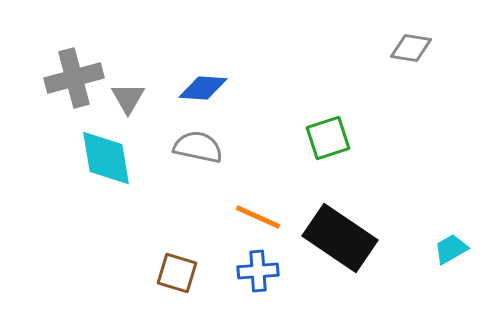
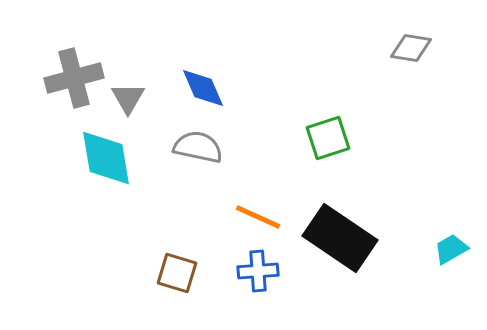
blue diamond: rotated 63 degrees clockwise
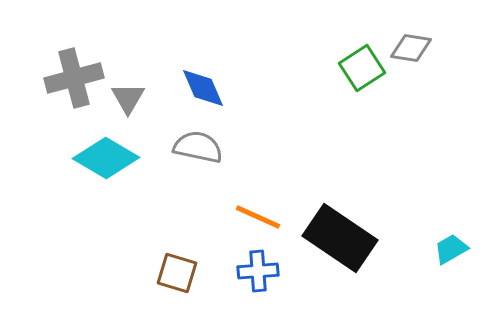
green square: moved 34 px right, 70 px up; rotated 15 degrees counterclockwise
cyan diamond: rotated 50 degrees counterclockwise
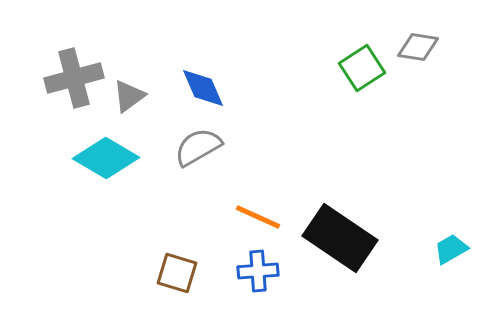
gray diamond: moved 7 px right, 1 px up
gray triangle: moved 1 px right, 2 px up; rotated 24 degrees clockwise
gray semicircle: rotated 42 degrees counterclockwise
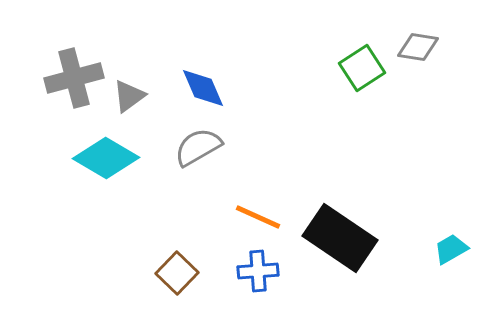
brown square: rotated 27 degrees clockwise
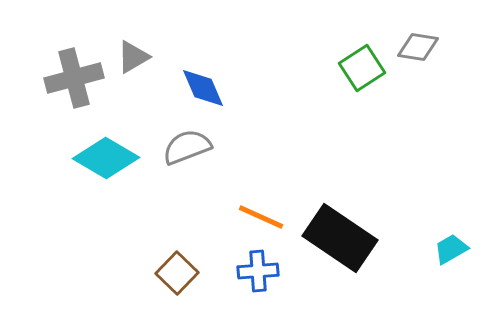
gray triangle: moved 4 px right, 39 px up; rotated 6 degrees clockwise
gray semicircle: moved 11 px left; rotated 9 degrees clockwise
orange line: moved 3 px right
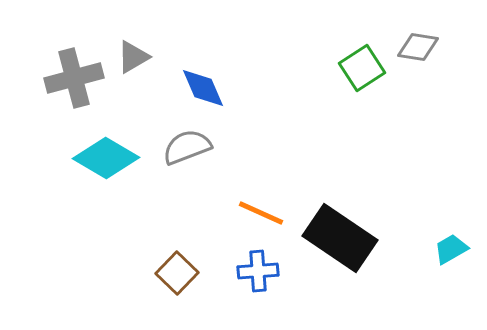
orange line: moved 4 px up
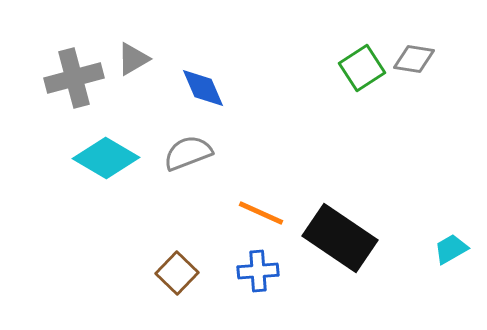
gray diamond: moved 4 px left, 12 px down
gray triangle: moved 2 px down
gray semicircle: moved 1 px right, 6 px down
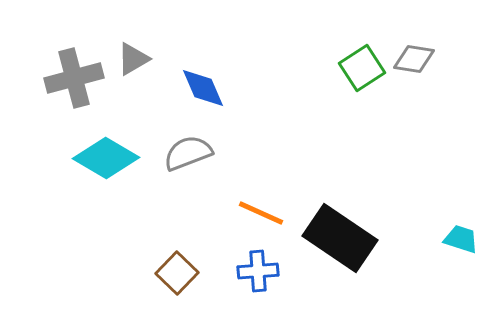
cyan trapezoid: moved 10 px right, 10 px up; rotated 48 degrees clockwise
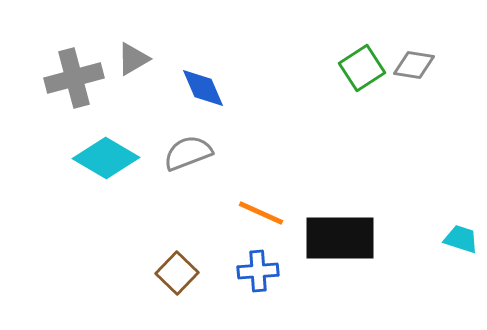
gray diamond: moved 6 px down
black rectangle: rotated 34 degrees counterclockwise
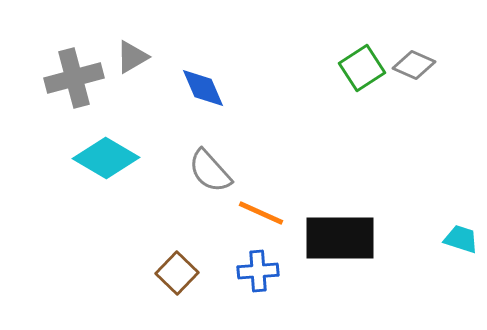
gray triangle: moved 1 px left, 2 px up
gray diamond: rotated 15 degrees clockwise
gray semicircle: moved 22 px right, 18 px down; rotated 111 degrees counterclockwise
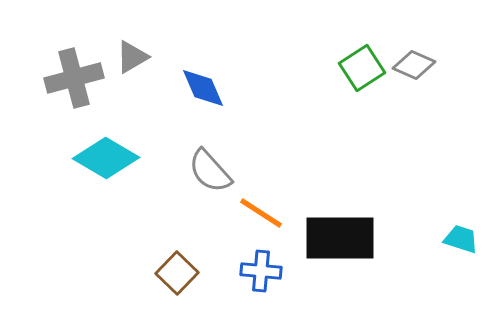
orange line: rotated 9 degrees clockwise
blue cross: moved 3 px right; rotated 9 degrees clockwise
